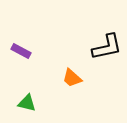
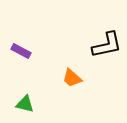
black L-shape: moved 2 px up
green triangle: moved 2 px left, 1 px down
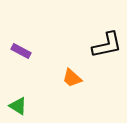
green triangle: moved 7 px left, 2 px down; rotated 18 degrees clockwise
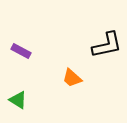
green triangle: moved 6 px up
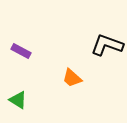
black L-shape: rotated 148 degrees counterclockwise
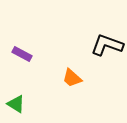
purple rectangle: moved 1 px right, 3 px down
green triangle: moved 2 px left, 4 px down
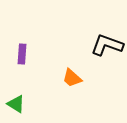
purple rectangle: rotated 66 degrees clockwise
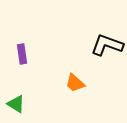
purple rectangle: rotated 12 degrees counterclockwise
orange trapezoid: moved 3 px right, 5 px down
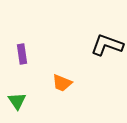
orange trapezoid: moved 13 px left; rotated 20 degrees counterclockwise
green triangle: moved 1 px right, 3 px up; rotated 24 degrees clockwise
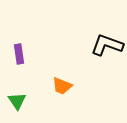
purple rectangle: moved 3 px left
orange trapezoid: moved 3 px down
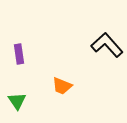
black L-shape: rotated 28 degrees clockwise
